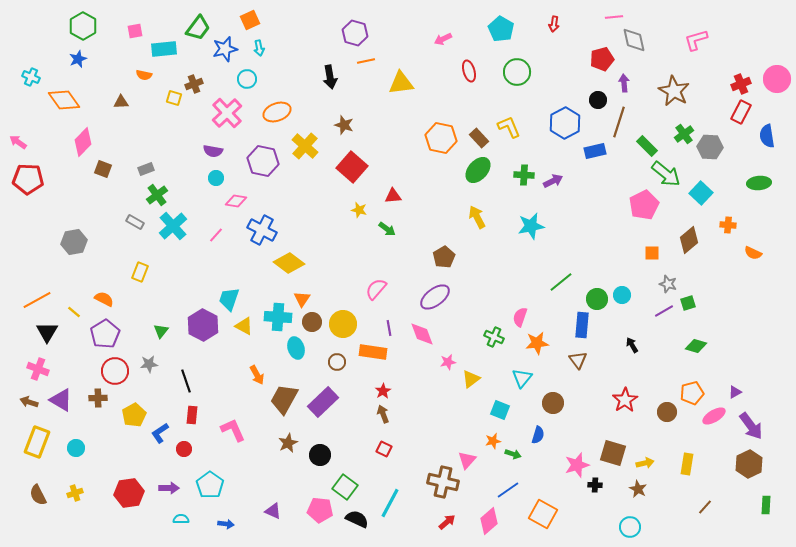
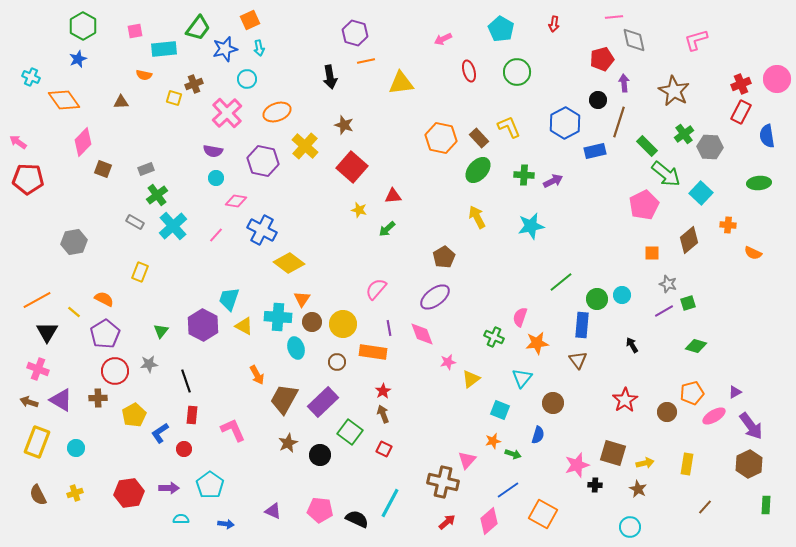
green arrow at (387, 229): rotated 102 degrees clockwise
green square at (345, 487): moved 5 px right, 55 px up
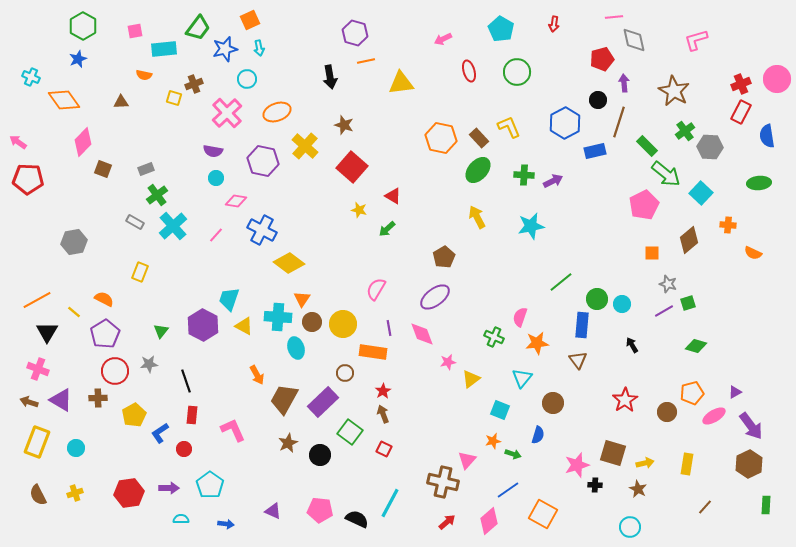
green cross at (684, 134): moved 1 px right, 3 px up
red triangle at (393, 196): rotated 36 degrees clockwise
pink semicircle at (376, 289): rotated 10 degrees counterclockwise
cyan circle at (622, 295): moved 9 px down
brown circle at (337, 362): moved 8 px right, 11 px down
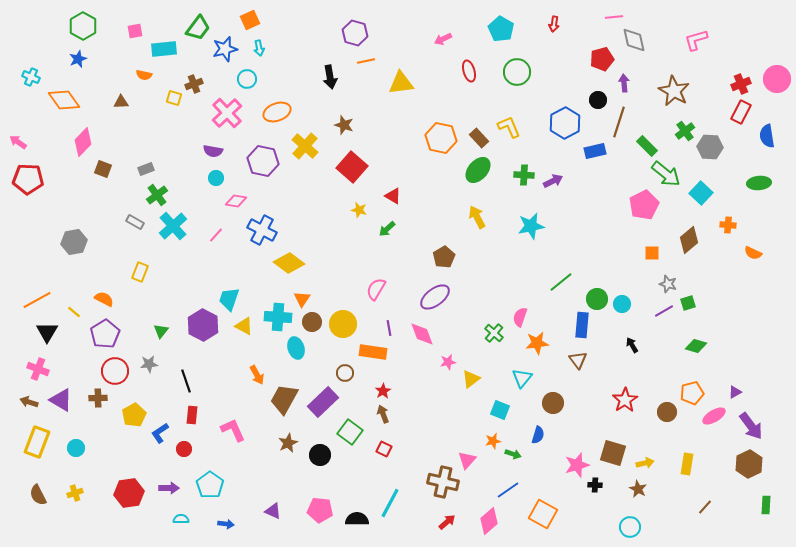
green cross at (494, 337): moved 4 px up; rotated 18 degrees clockwise
black semicircle at (357, 519): rotated 25 degrees counterclockwise
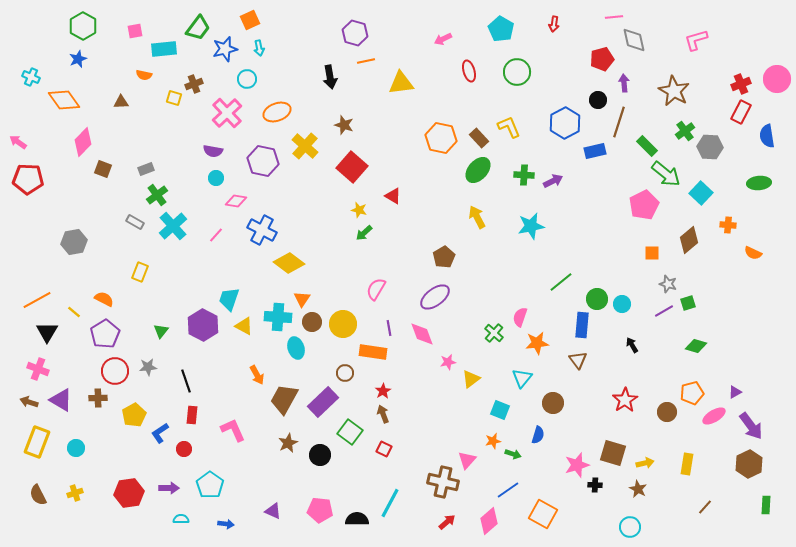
green arrow at (387, 229): moved 23 px left, 4 px down
gray star at (149, 364): moved 1 px left, 3 px down
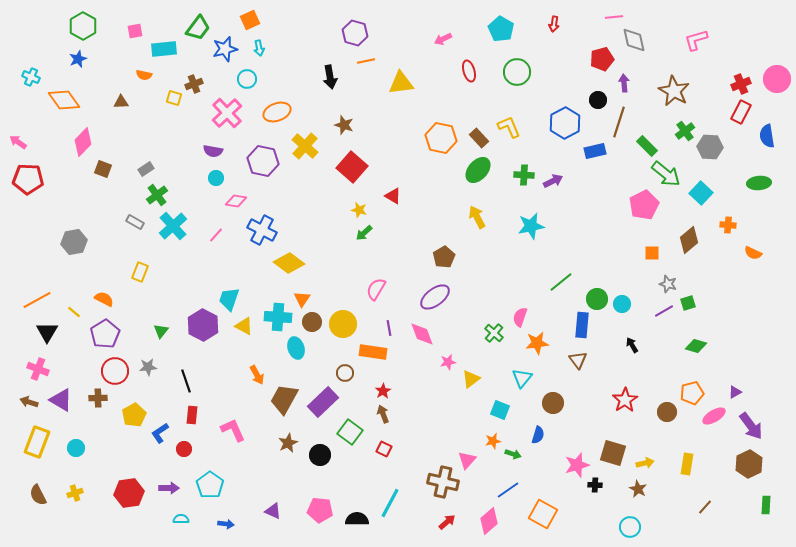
gray rectangle at (146, 169): rotated 14 degrees counterclockwise
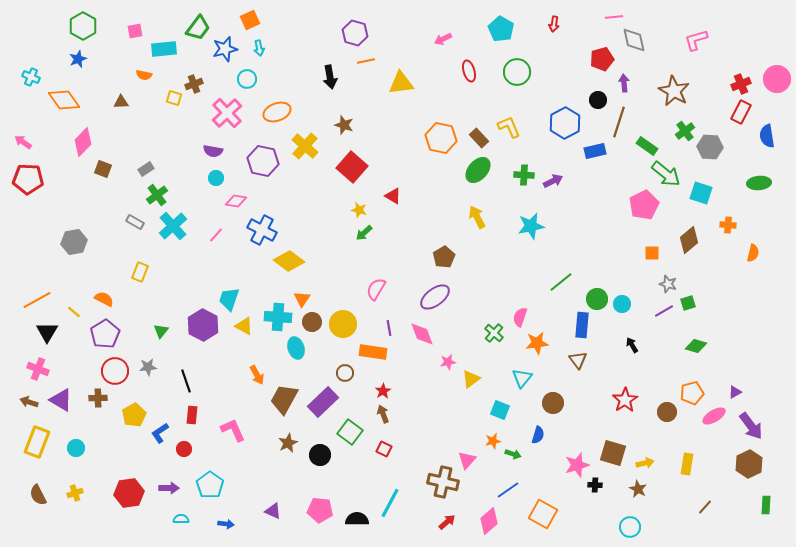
pink arrow at (18, 142): moved 5 px right
green rectangle at (647, 146): rotated 10 degrees counterclockwise
cyan square at (701, 193): rotated 25 degrees counterclockwise
orange semicircle at (753, 253): rotated 102 degrees counterclockwise
yellow diamond at (289, 263): moved 2 px up
